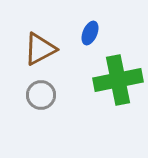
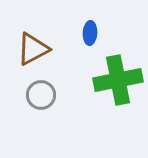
blue ellipse: rotated 20 degrees counterclockwise
brown triangle: moved 7 px left
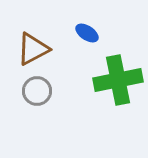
blue ellipse: moved 3 px left; rotated 60 degrees counterclockwise
gray circle: moved 4 px left, 4 px up
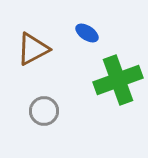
green cross: rotated 9 degrees counterclockwise
gray circle: moved 7 px right, 20 px down
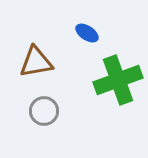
brown triangle: moved 3 px right, 13 px down; rotated 18 degrees clockwise
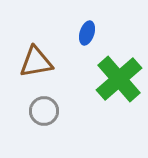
blue ellipse: rotated 75 degrees clockwise
green cross: moved 1 px right, 1 px up; rotated 21 degrees counterclockwise
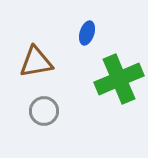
green cross: rotated 18 degrees clockwise
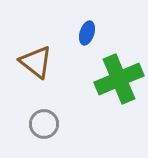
brown triangle: rotated 48 degrees clockwise
gray circle: moved 13 px down
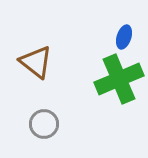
blue ellipse: moved 37 px right, 4 px down
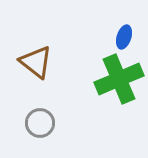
gray circle: moved 4 px left, 1 px up
